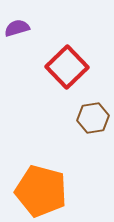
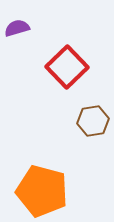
brown hexagon: moved 3 px down
orange pentagon: moved 1 px right
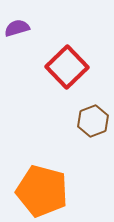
brown hexagon: rotated 12 degrees counterclockwise
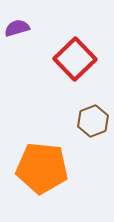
red square: moved 8 px right, 8 px up
orange pentagon: moved 23 px up; rotated 9 degrees counterclockwise
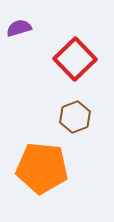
purple semicircle: moved 2 px right
brown hexagon: moved 18 px left, 4 px up
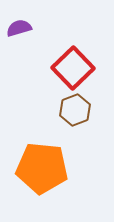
red square: moved 2 px left, 9 px down
brown hexagon: moved 7 px up
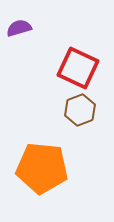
red square: moved 5 px right; rotated 21 degrees counterclockwise
brown hexagon: moved 5 px right
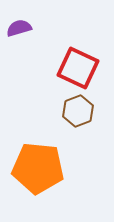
brown hexagon: moved 2 px left, 1 px down
orange pentagon: moved 4 px left
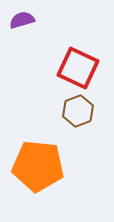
purple semicircle: moved 3 px right, 8 px up
orange pentagon: moved 2 px up
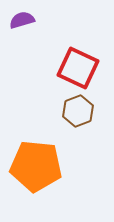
orange pentagon: moved 2 px left
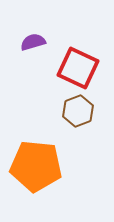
purple semicircle: moved 11 px right, 22 px down
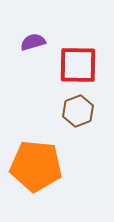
red square: moved 3 px up; rotated 24 degrees counterclockwise
